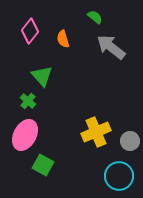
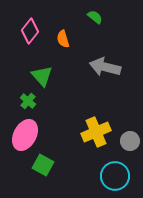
gray arrow: moved 6 px left, 20 px down; rotated 24 degrees counterclockwise
cyan circle: moved 4 px left
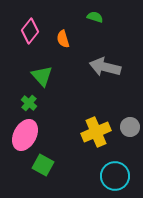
green semicircle: rotated 21 degrees counterclockwise
green cross: moved 1 px right, 2 px down
gray circle: moved 14 px up
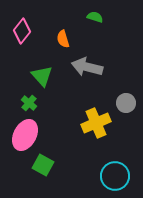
pink diamond: moved 8 px left
gray arrow: moved 18 px left
gray circle: moved 4 px left, 24 px up
yellow cross: moved 9 px up
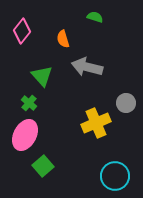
green square: moved 1 px down; rotated 20 degrees clockwise
